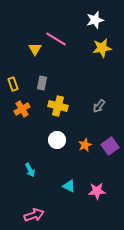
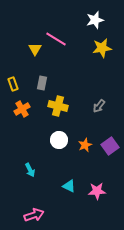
white circle: moved 2 px right
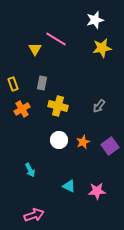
orange star: moved 2 px left, 3 px up
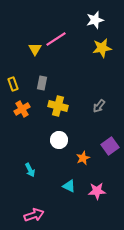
pink line: rotated 65 degrees counterclockwise
orange star: moved 16 px down
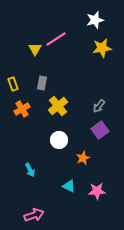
yellow cross: rotated 36 degrees clockwise
purple square: moved 10 px left, 16 px up
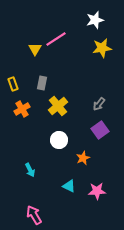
gray arrow: moved 2 px up
pink arrow: rotated 102 degrees counterclockwise
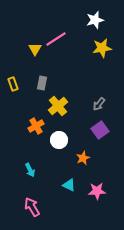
orange cross: moved 14 px right, 17 px down
cyan triangle: moved 1 px up
pink arrow: moved 2 px left, 8 px up
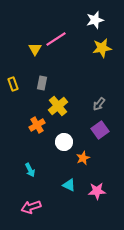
orange cross: moved 1 px right, 1 px up
white circle: moved 5 px right, 2 px down
pink arrow: moved 1 px left; rotated 78 degrees counterclockwise
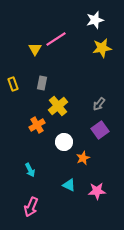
pink arrow: rotated 48 degrees counterclockwise
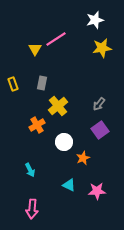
pink arrow: moved 1 px right, 2 px down; rotated 18 degrees counterclockwise
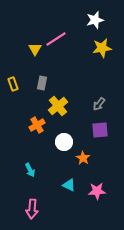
purple square: rotated 30 degrees clockwise
orange star: rotated 16 degrees counterclockwise
